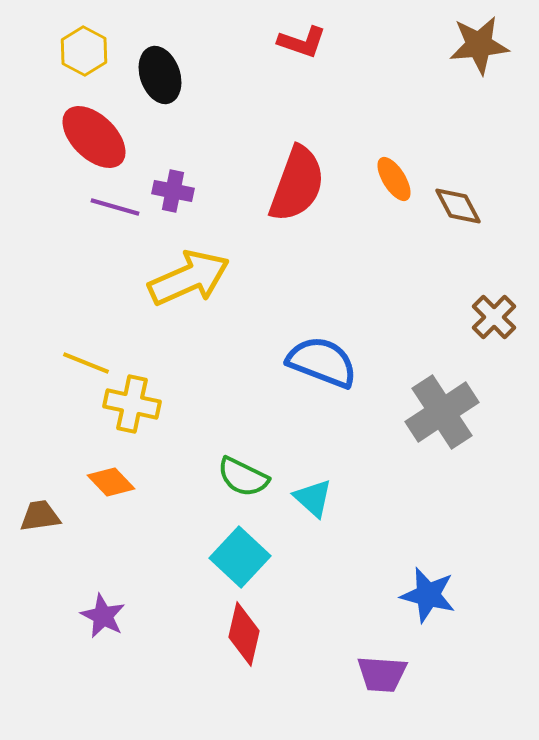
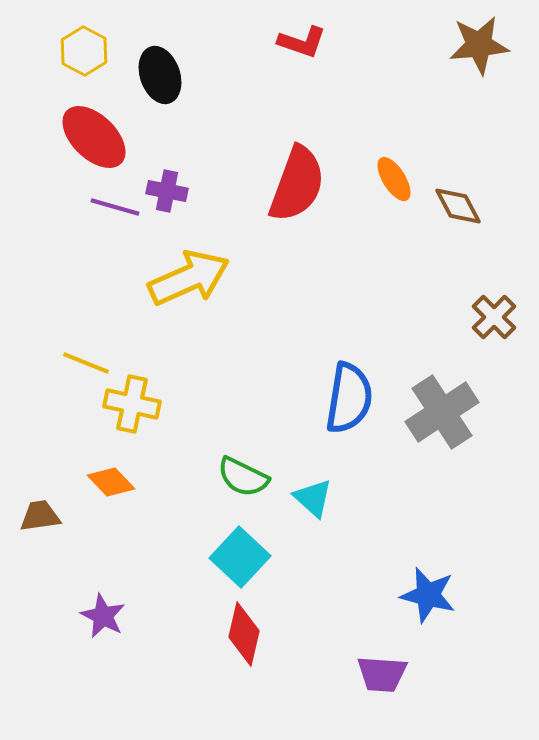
purple cross: moved 6 px left
blue semicircle: moved 27 px right, 36 px down; rotated 78 degrees clockwise
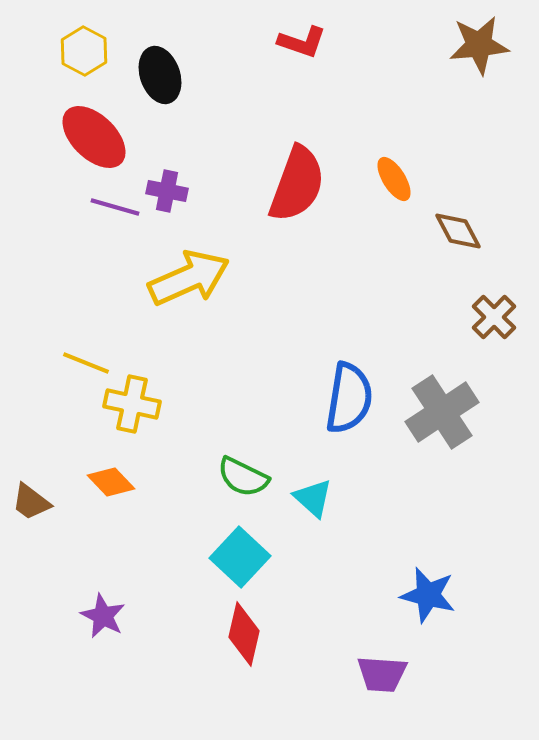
brown diamond: moved 25 px down
brown trapezoid: moved 9 px left, 14 px up; rotated 135 degrees counterclockwise
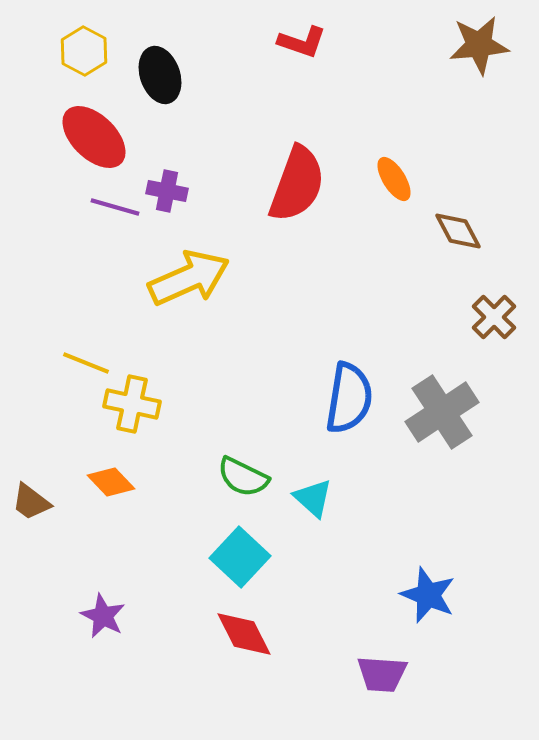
blue star: rotated 8 degrees clockwise
red diamond: rotated 40 degrees counterclockwise
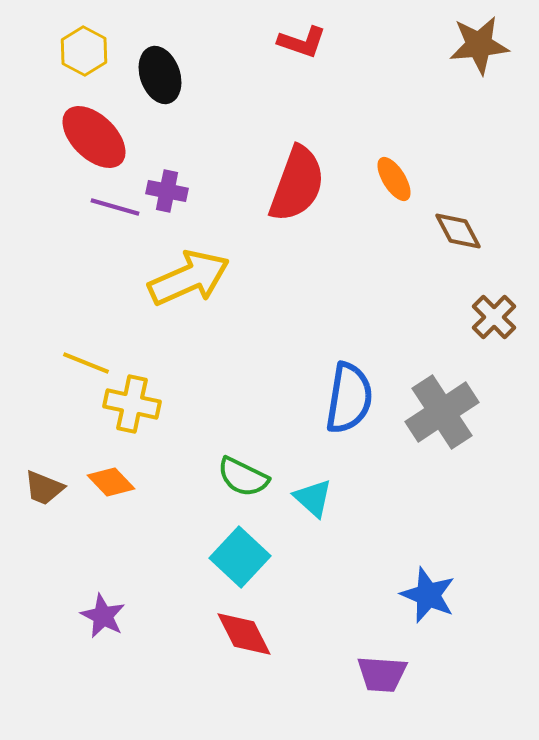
brown trapezoid: moved 13 px right, 14 px up; rotated 15 degrees counterclockwise
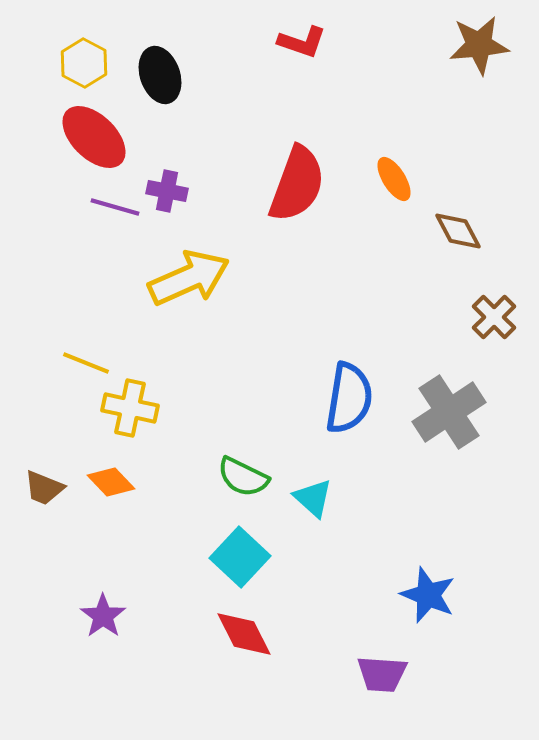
yellow hexagon: moved 12 px down
yellow cross: moved 2 px left, 4 px down
gray cross: moved 7 px right
purple star: rotated 9 degrees clockwise
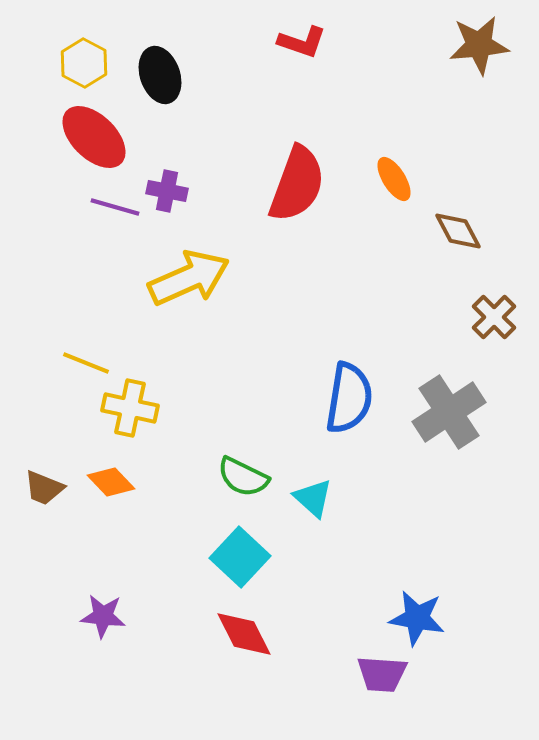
blue star: moved 11 px left, 23 px down; rotated 12 degrees counterclockwise
purple star: rotated 30 degrees counterclockwise
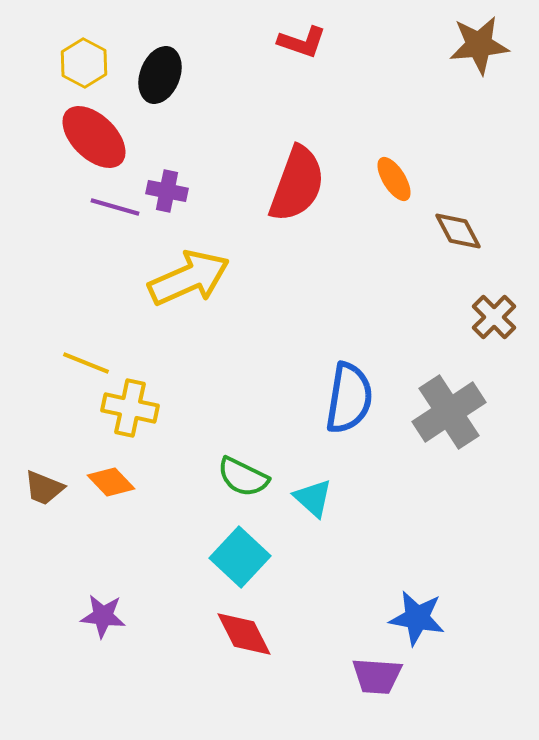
black ellipse: rotated 40 degrees clockwise
purple trapezoid: moved 5 px left, 2 px down
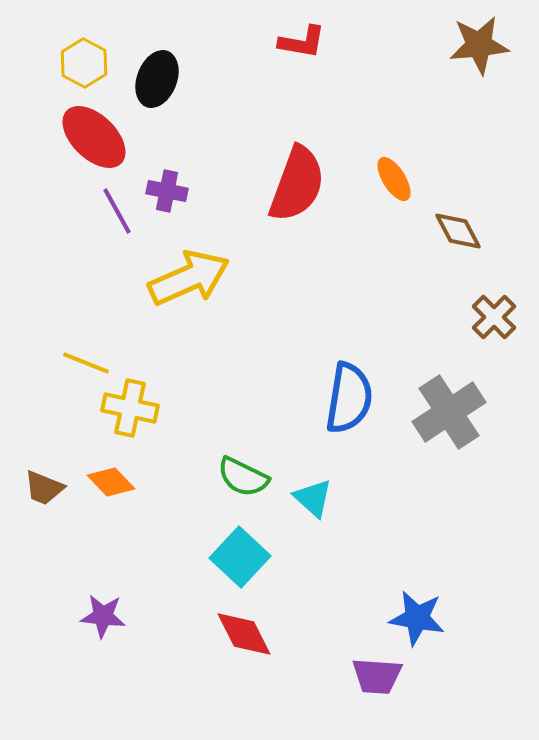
red L-shape: rotated 9 degrees counterclockwise
black ellipse: moved 3 px left, 4 px down
purple line: moved 2 px right, 4 px down; rotated 45 degrees clockwise
